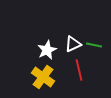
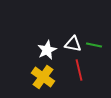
white triangle: rotated 36 degrees clockwise
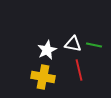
yellow cross: rotated 25 degrees counterclockwise
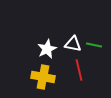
white star: moved 1 px up
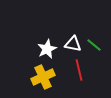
green line: rotated 28 degrees clockwise
yellow cross: rotated 35 degrees counterclockwise
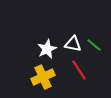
red line: rotated 20 degrees counterclockwise
